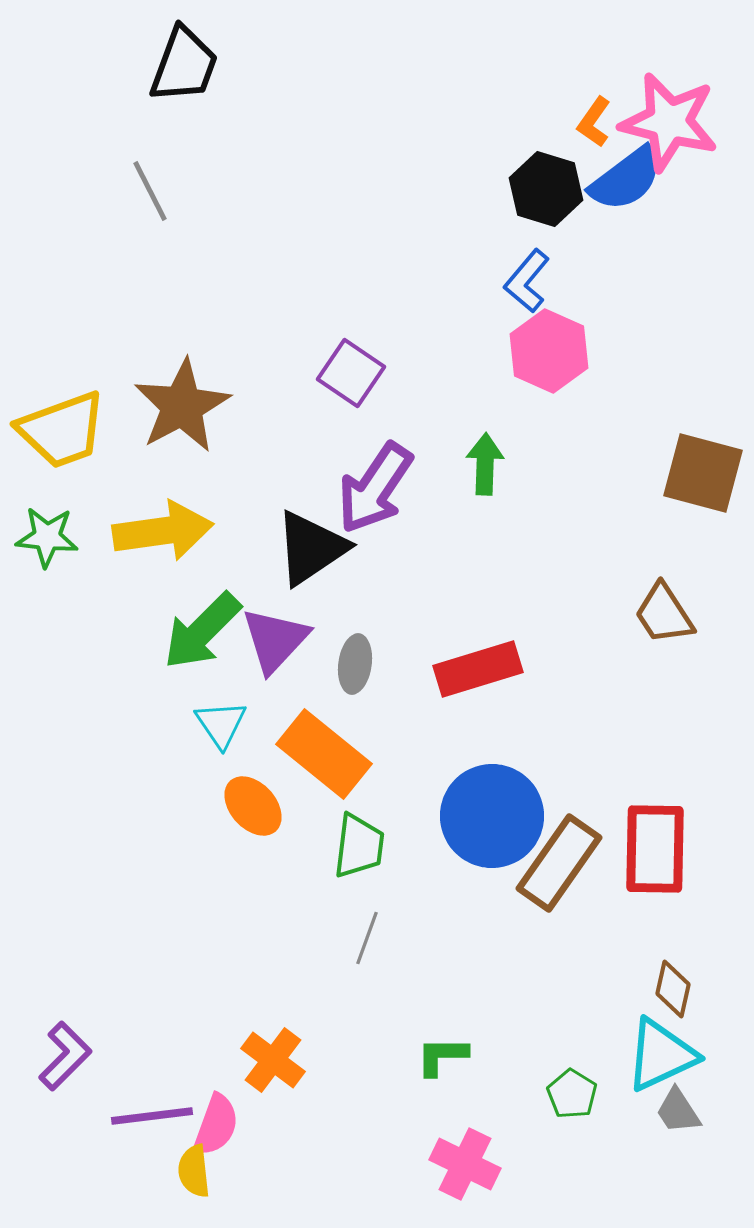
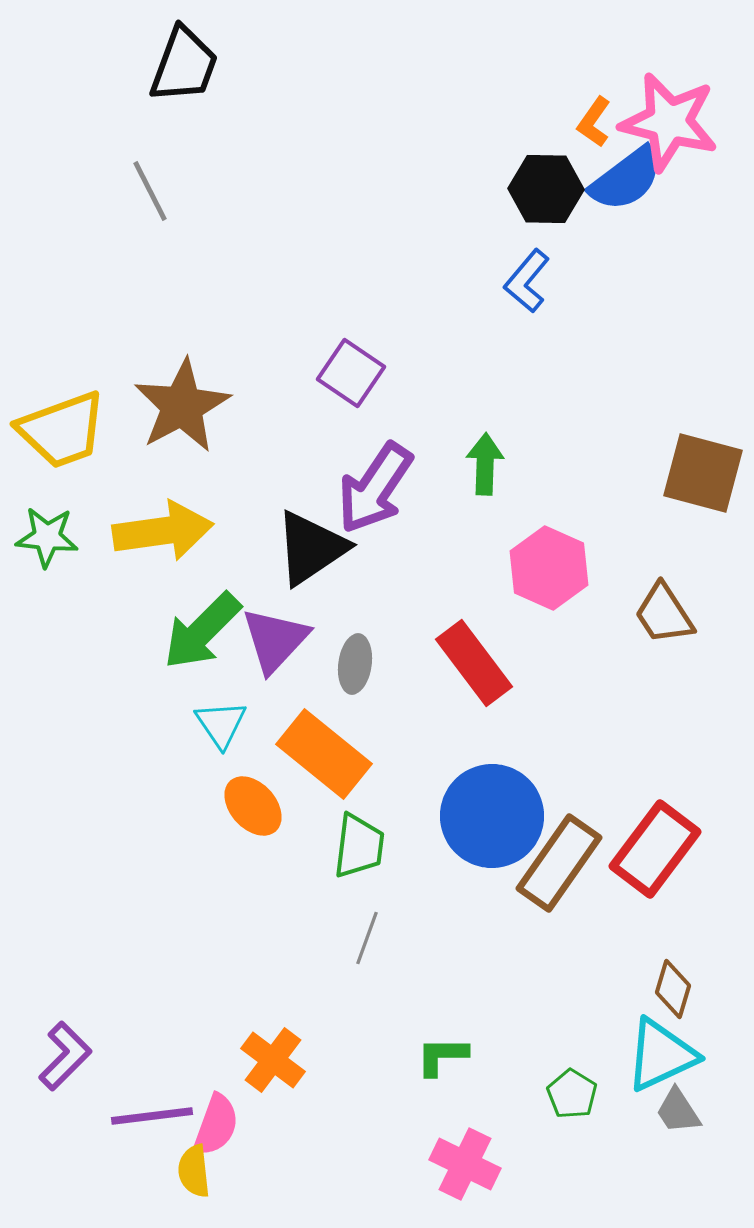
black hexagon at (546, 189): rotated 16 degrees counterclockwise
pink hexagon at (549, 351): moved 217 px down
red rectangle at (478, 669): moved 4 px left, 6 px up; rotated 70 degrees clockwise
red rectangle at (655, 849): rotated 36 degrees clockwise
brown diamond at (673, 989): rotated 4 degrees clockwise
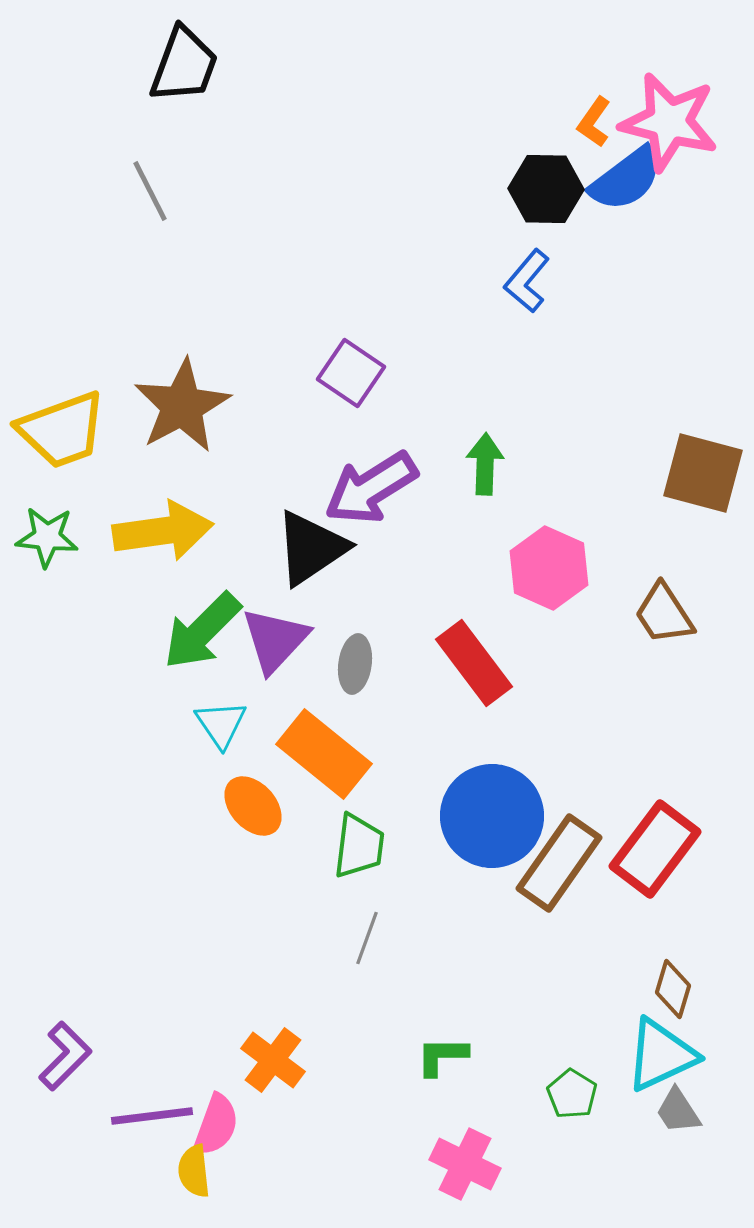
purple arrow at (375, 488): moved 4 px left; rotated 24 degrees clockwise
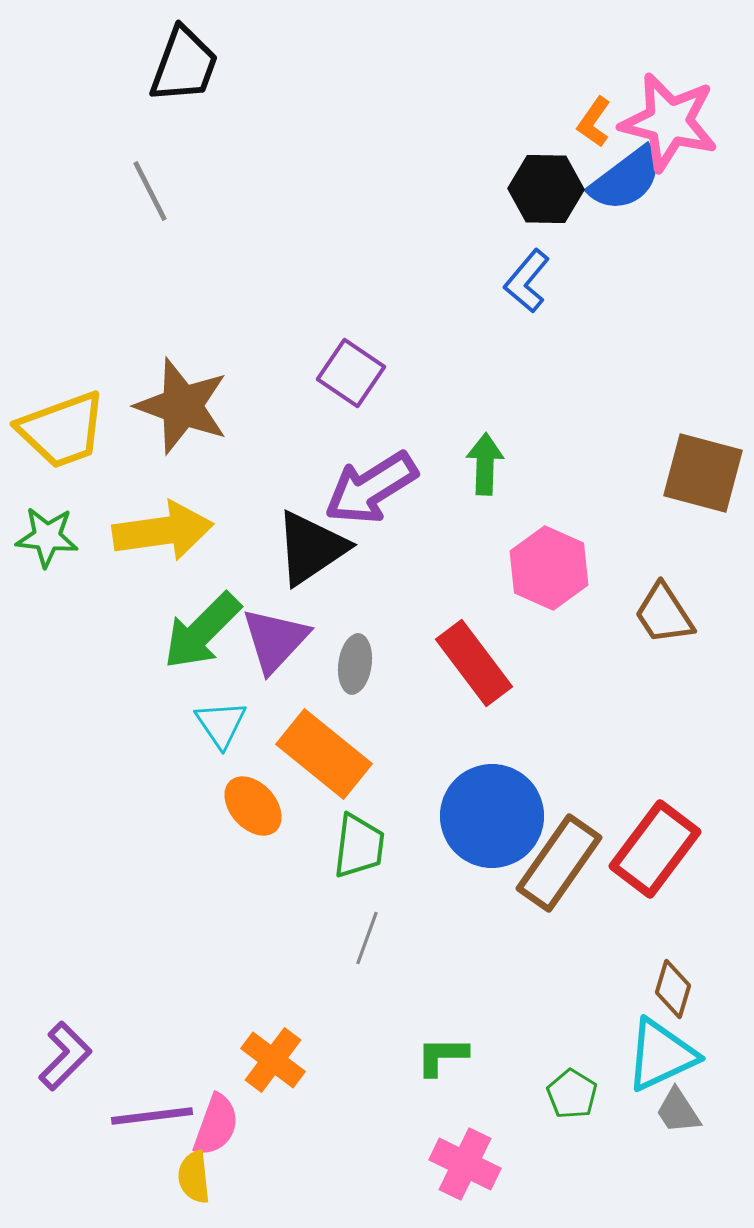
brown star at (182, 406): rotated 24 degrees counterclockwise
yellow semicircle at (194, 1171): moved 6 px down
